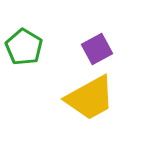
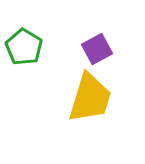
yellow trapezoid: rotated 44 degrees counterclockwise
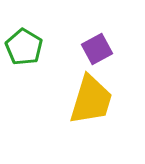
yellow trapezoid: moved 1 px right, 2 px down
